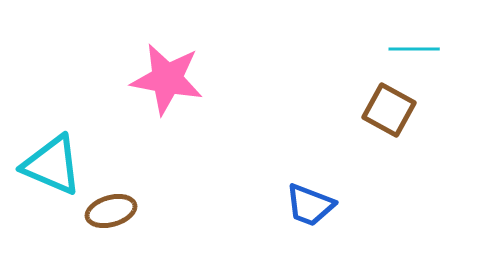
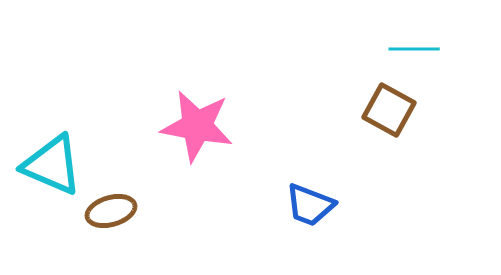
pink star: moved 30 px right, 47 px down
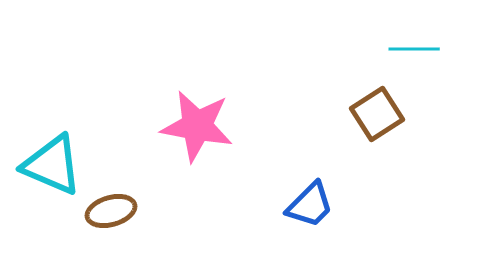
brown square: moved 12 px left, 4 px down; rotated 28 degrees clockwise
blue trapezoid: rotated 66 degrees counterclockwise
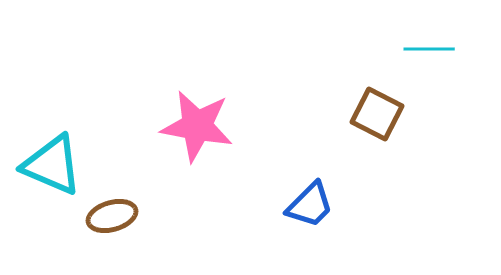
cyan line: moved 15 px right
brown square: rotated 30 degrees counterclockwise
brown ellipse: moved 1 px right, 5 px down
